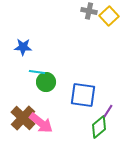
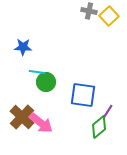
brown cross: moved 1 px left, 1 px up
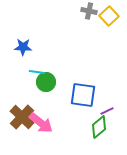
purple line: moved 1 px left; rotated 32 degrees clockwise
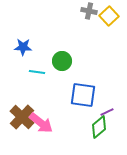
green circle: moved 16 px right, 21 px up
purple line: moved 1 px down
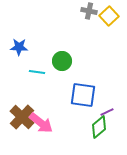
blue star: moved 4 px left
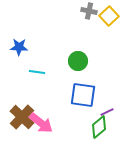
green circle: moved 16 px right
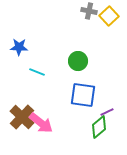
cyan line: rotated 14 degrees clockwise
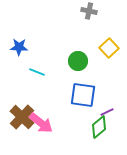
yellow square: moved 32 px down
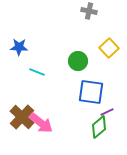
blue square: moved 8 px right, 3 px up
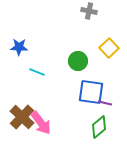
purple line: moved 2 px left, 9 px up; rotated 40 degrees clockwise
pink arrow: rotated 15 degrees clockwise
